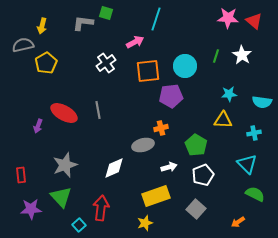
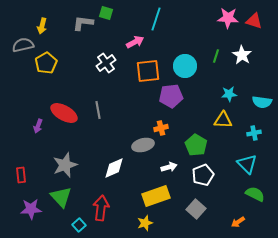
red triangle: rotated 24 degrees counterclockwise
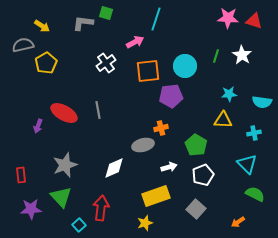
yellow arrow: rotated 70 degrees counterclockwise
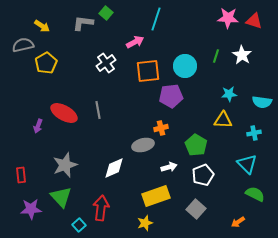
green square: rotated 24 degrees clockwise
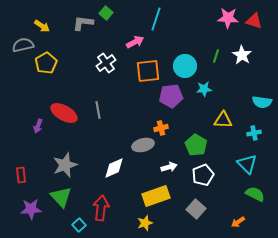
cyan star: moved 25 px left, 5 px up
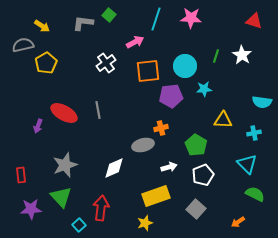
green square: moved 3 px right, 2 px down
pink star: moved 37 px left
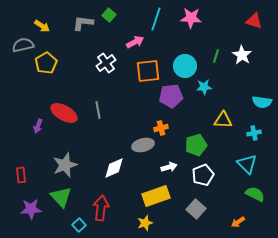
cyan star: moved 2 px up
green pentagon: rotated 25 degrees clockwise
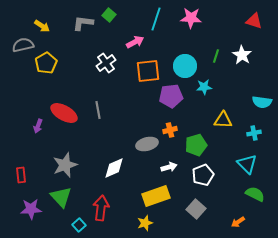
orange cross: moved 9 px right, 2 px down
gray ellipse: moved 4 px right, 1 px up
